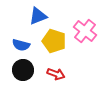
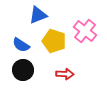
blue triangle: moved 1 px up
blue semicircle: rotated 18 degrees clockwise
red arrow: moved 9 px right; rotated 18 degrees counterclockwise
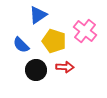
blue triangle: rotated 12 degrees counterclockwise
blue semicircle: rotated 12 degrees clockwise
black circle: moved 13 px right
red arrow: moved 7 px up
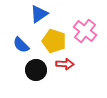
blue triangle: moved 1 px right, 1 px up
red arrow: moved 3 px up
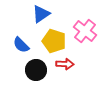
blue triangle: moved 2 px right
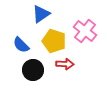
black circle: moved 3 px left
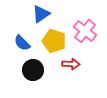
blue semicircle: moved 1 px right, 2 px up
red arrow: moved 6 px right
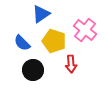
pink cross: moved 1 px up
red arrow: rotated 84 degrees clockwise
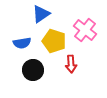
blue semicircle: rotated 54 degrees counterclockwise
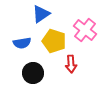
black circle: moved 3 px down
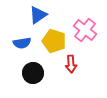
blue triangle: moved 3 px left, 1 px down
